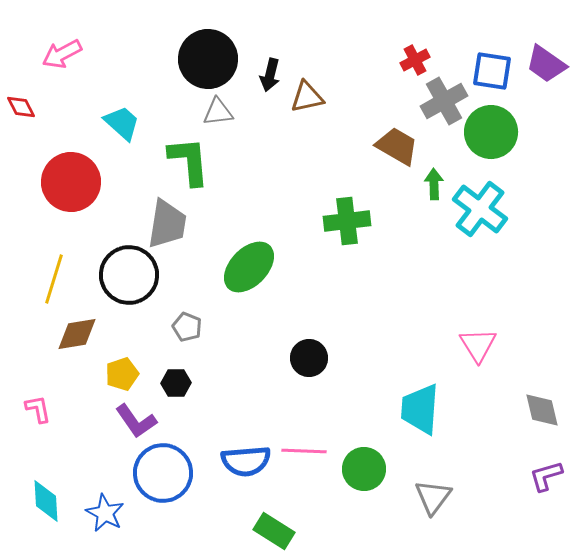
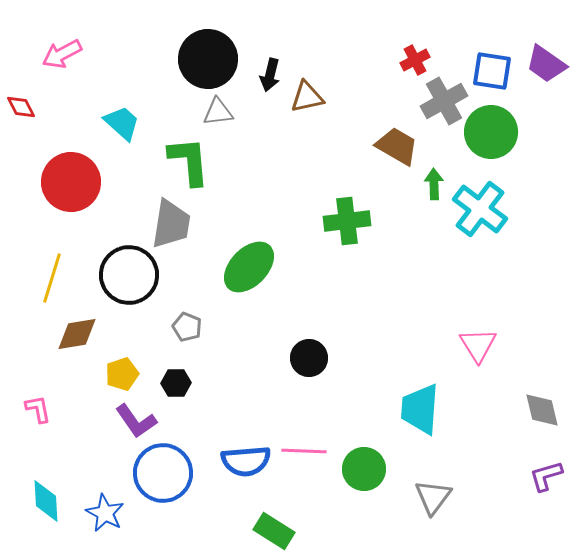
gray trapezoid at (167, 224): moved 4 px right
yellow line at (54, 279): moved 2 px left, 1 px up
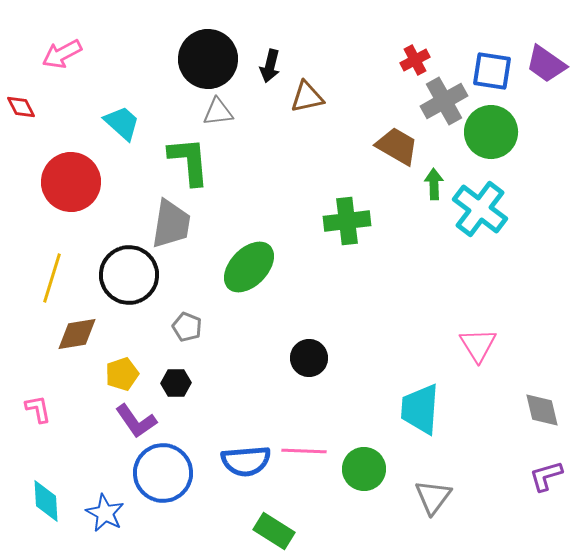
black arrow at (270, 75): moved 9 px up
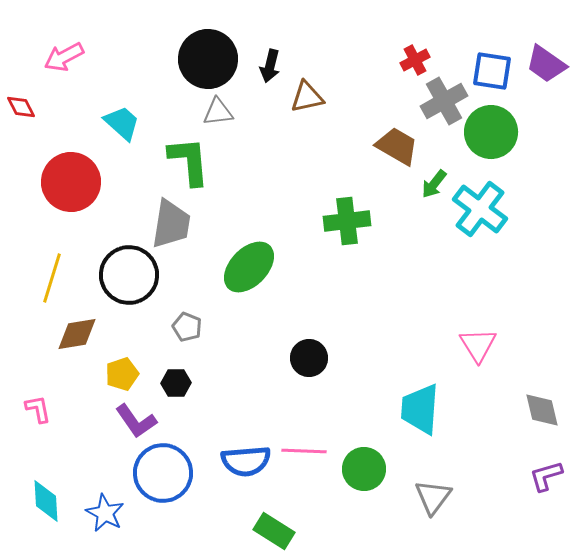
pink arrow at (62, 54): moved 2 px right, 3 px down
green arrow at (434, 184): rotated 140 degrees counterclockwise
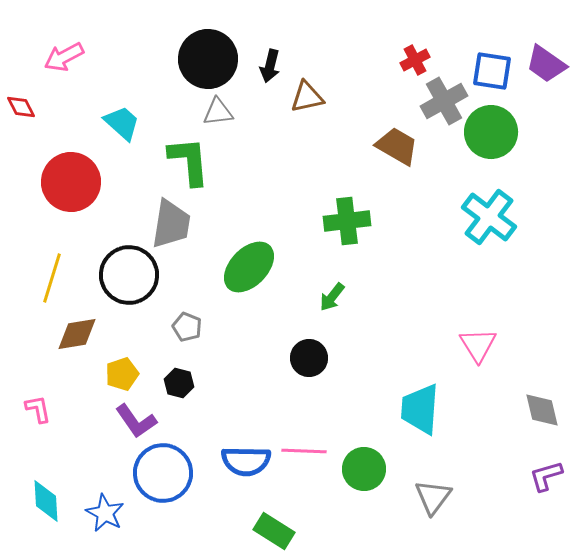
green arrow at (434, 184): moved 102 px left, 113 px down
cyan cross at (480, 209): moved 9 px right, 8 px down
black hexagon at (176, 383): moved 3 px right; rotated 16 degrees clockwise
blue semicircle at (246, 461): rotated 6 degrees clockwise
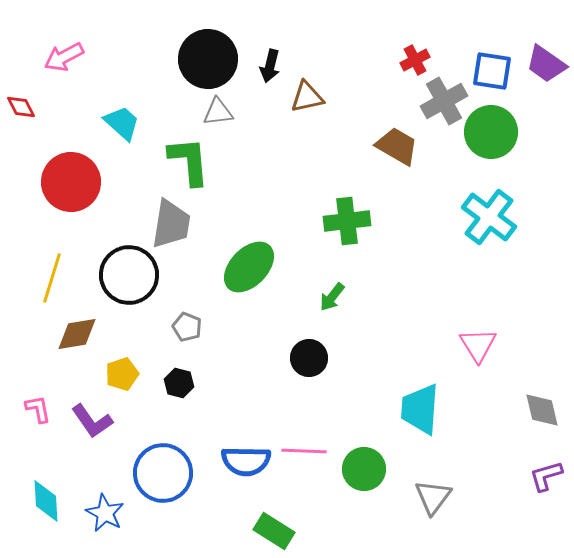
purple L-shape at (136, 421): moved 44 px left
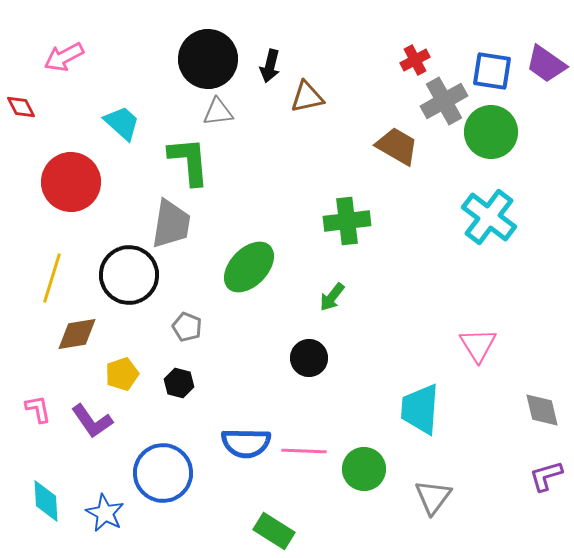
blue semicircle at (246, 461): moved 18 px up
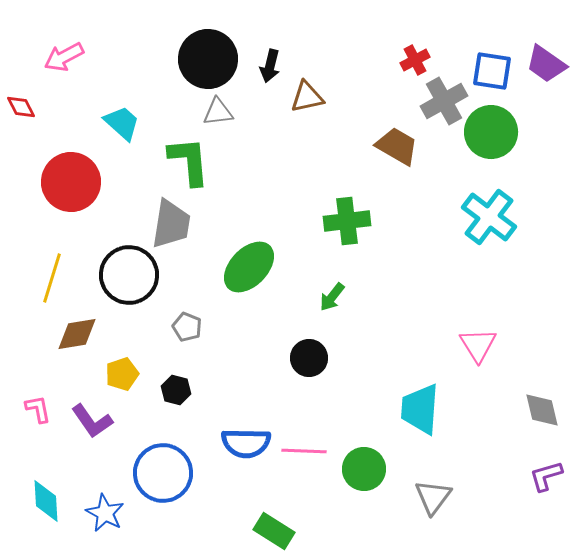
black hexagon at (179, 383): moved 3 px left, 7 px down
